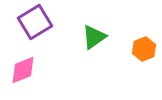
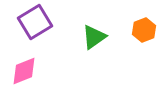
orange hexagon: moved 19 px up
pink diamond: moved 1 px right, 1 px down
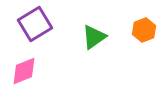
purple square: moved 2 px down
